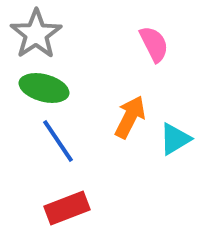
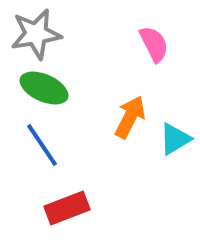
gray star: rotated 24 degrees clockwise
green ellipse: rotated 9 degrees clockwise
blue line: moved 16 px left, 4 px down
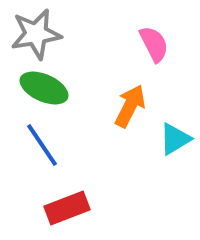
orange arrow: moved 11 px up
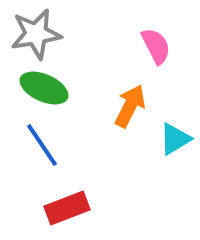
pink semicircle: moved 2 px right, 2 px down
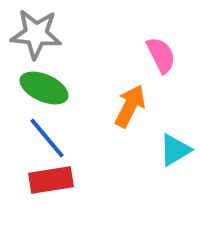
gray star: rotated 15 degrees clockwise
pink semicircle: moved 5 px right, 9 px down
cyan triangle: moved 11 px down
blue line: moved 5 px right, 7 px up; rotated 6 degrees counterclockwise
red rectangle: moved 16 px left, 28 px up; rotated 12 degrees clockwise
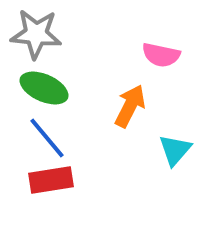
pink semicircle: rotated 129 degrees clockwise
cyan triangle: rotated 18 degrees counterclockwise
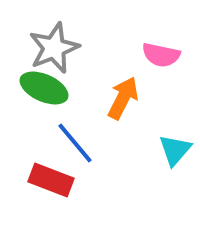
gray star: moved 18 px right, 14 px down; rotated 27 degrees counterclockwise
orange arrow: moved 7 px left, 8 px up
blue line: moved 28 px right, 5 px down
red rectangle: rotated 30 degrees clockwise
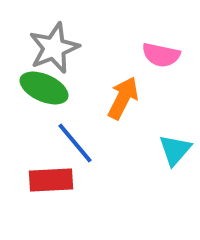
red rectangle: rotated 24 degrees counterclockwise
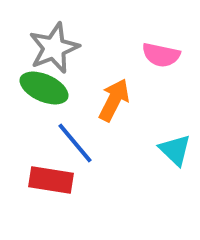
orange arrow: moved 9 px left, 2 px down
cyan triangle: rotated 27 degrees counterclockwise
red rectangle: rotated 12 degrees clockwise
